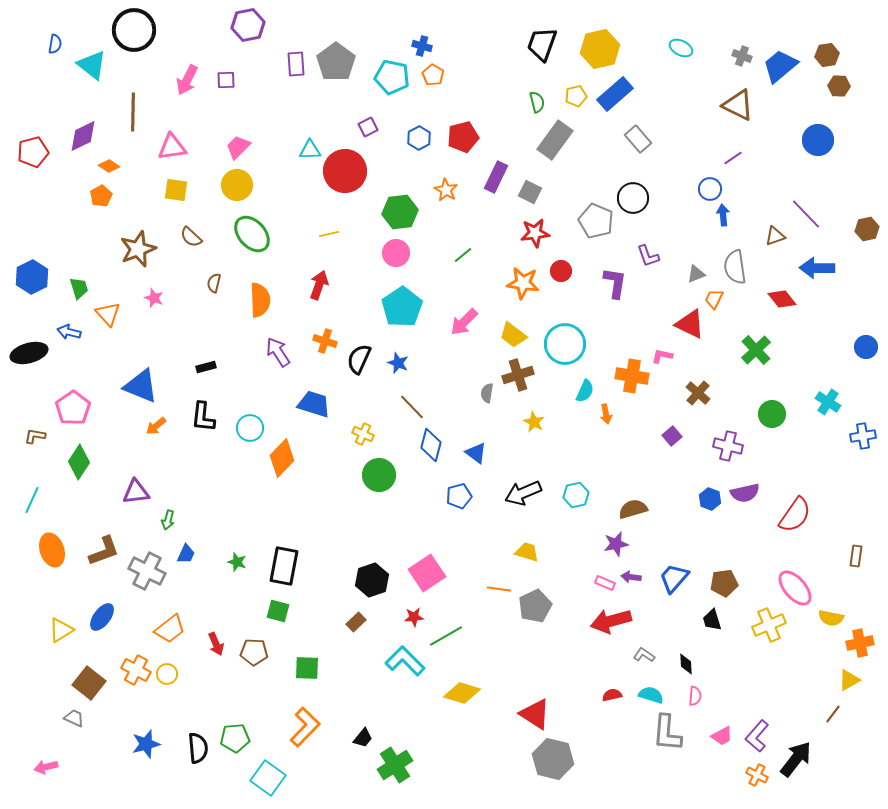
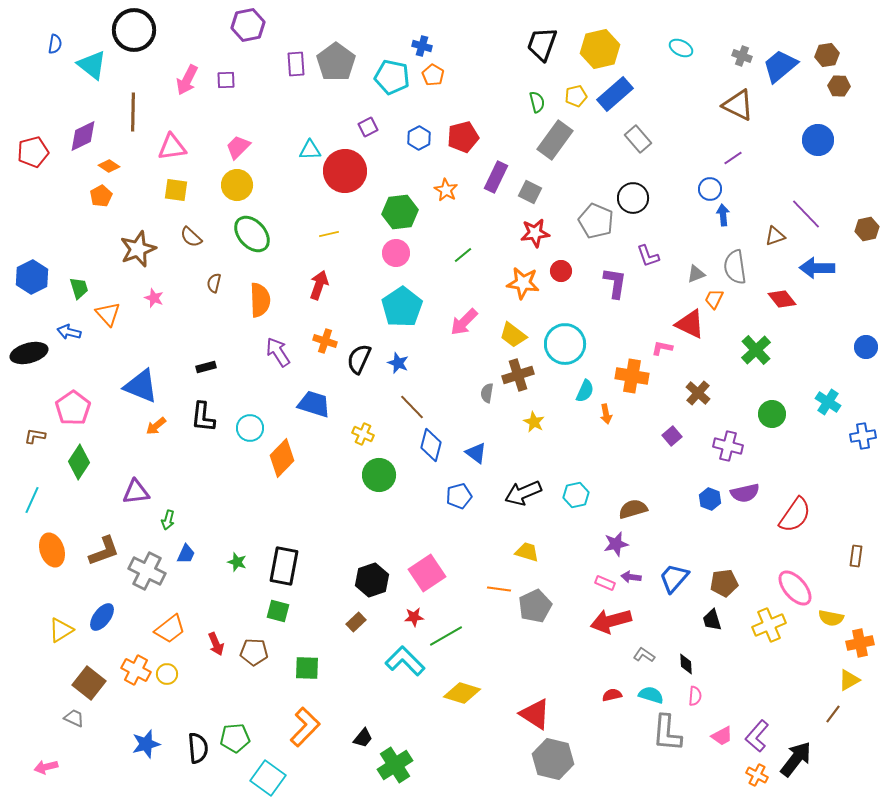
pink L-shape at (662, 356): moved 8 px up
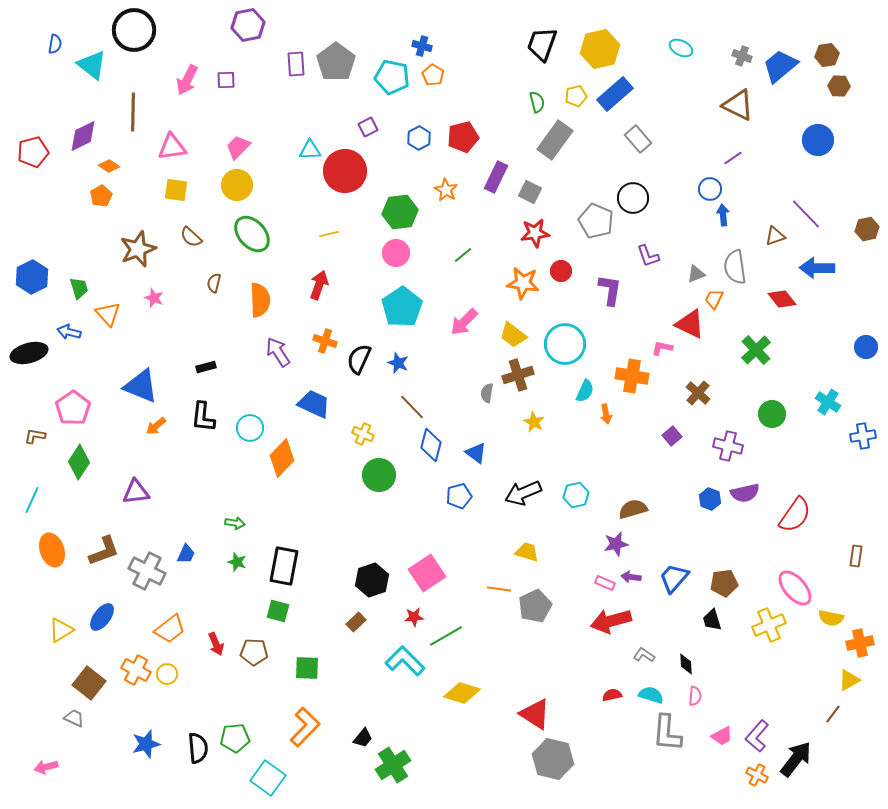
purple L-shape at (615, 283): moved 5 px left, 7 px down
blue trapezoid at (314, 404): rotated 8 degrees clockwise
green arrow at (168, 520): moved 67 px right, 3 px down; rotated 96 degrees counterclockwise
green cross at (395, 765): moved 2 px left
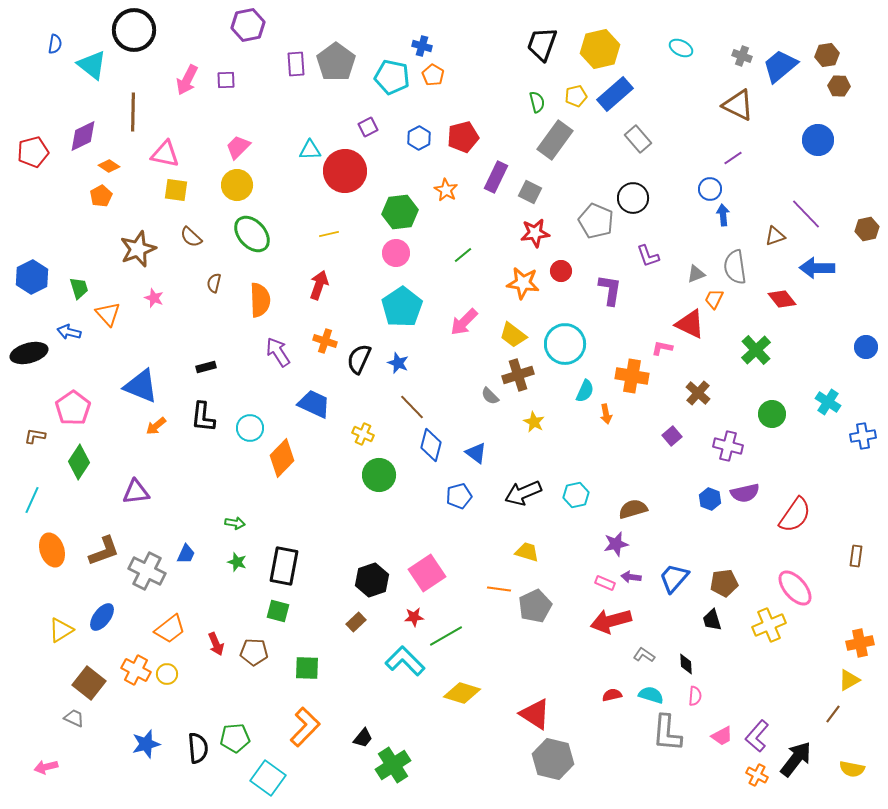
pink triangle at (172, 147): moved 7 px left, 7 px down; rotated 20 degrees clockwise
gray semicircle at (487, 393): moved 3 px right, 3 px down; rotated 54 degrees counterclockwise
yellow semicircle at (831, 618): moved 21 px right, 151 px down
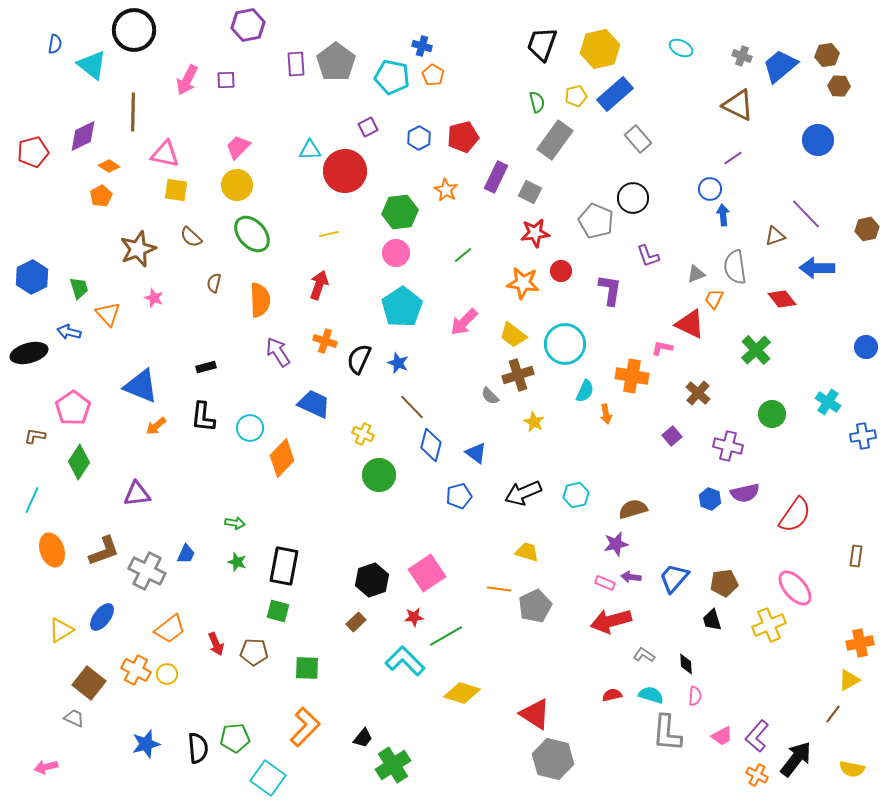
purple triangle at (136, 492): moved 1 px right, 2 px down
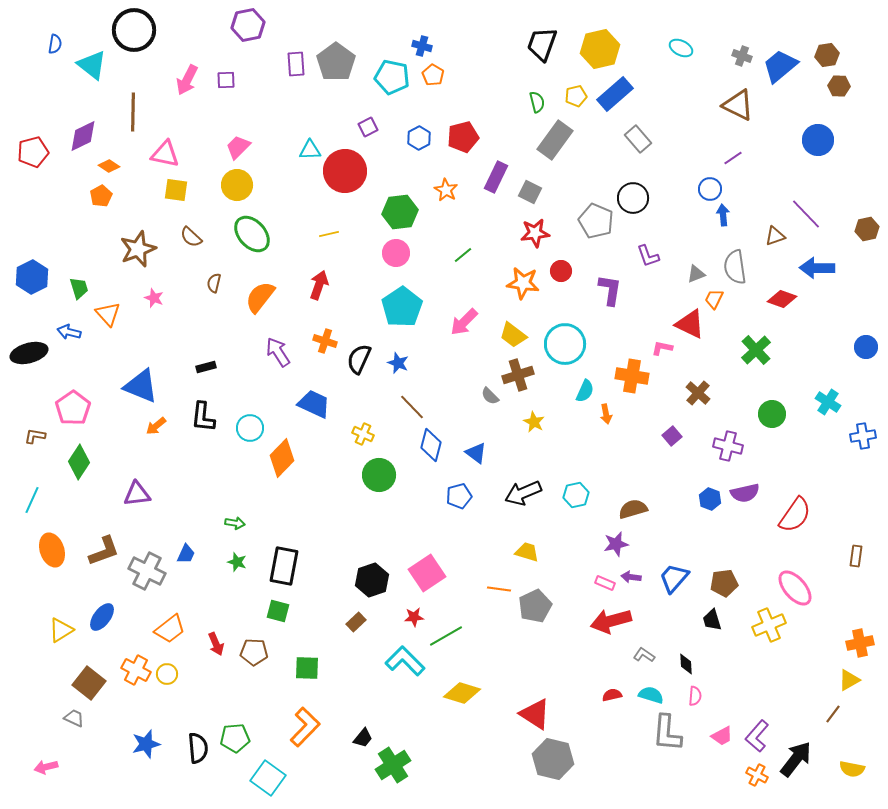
red diamond at (782, 299): rotated 32 degrees counterclockwise
orange semicircle at (260, 300): moved 3 px up; rotated 140 degrees counterclockwise
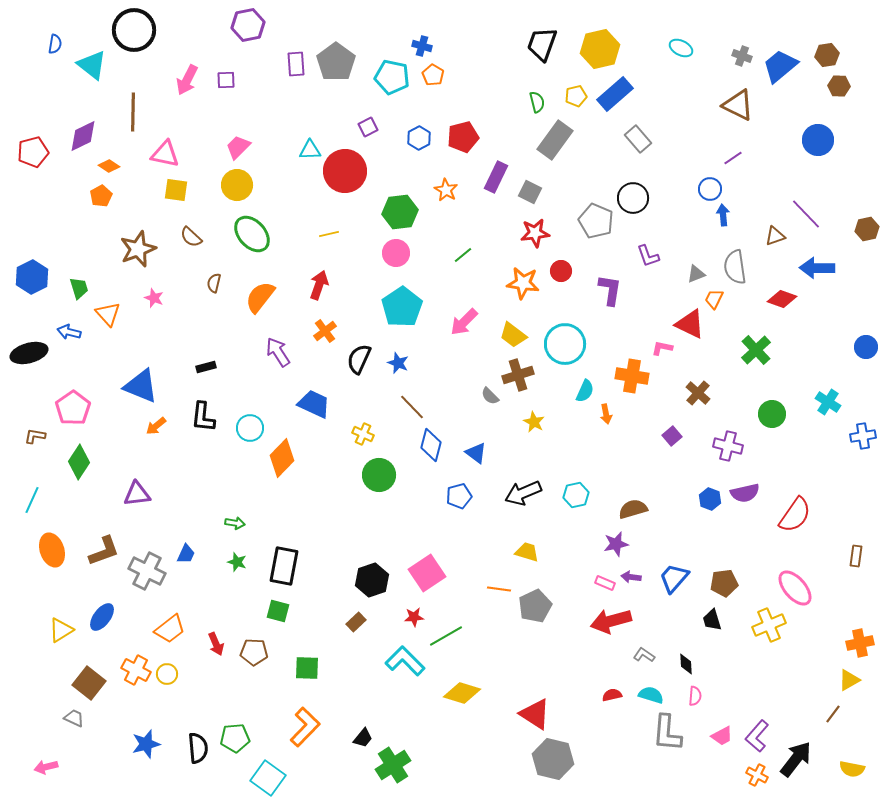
orange cross at (325, 341): moved 10 px up; rotated 35 degrees clockwise
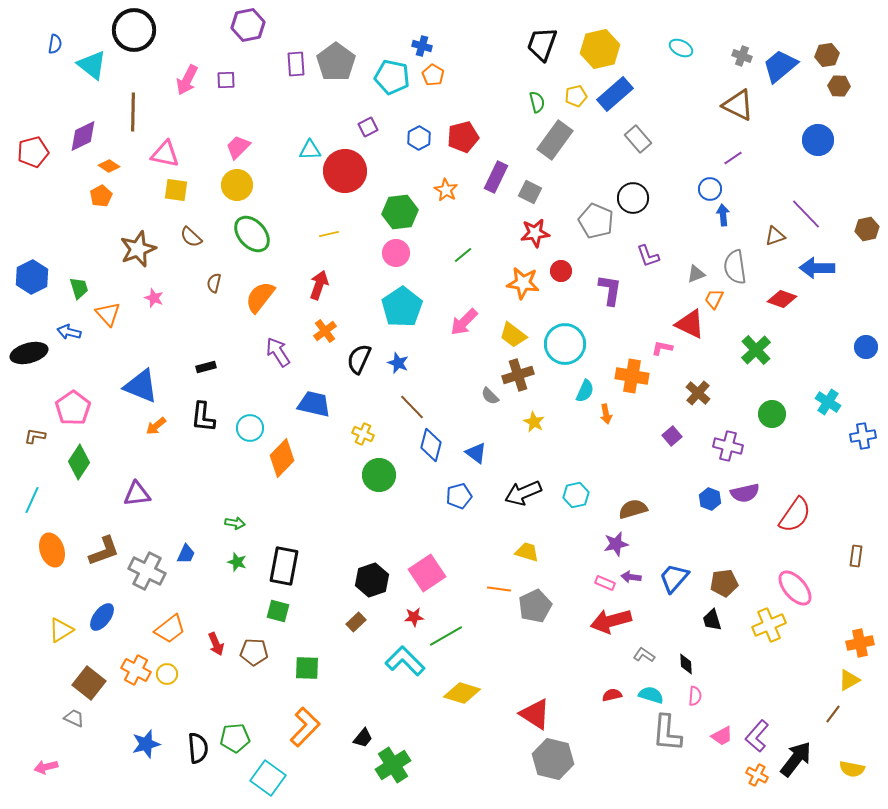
blue trapezoid at (314, 404): rotated 12 degrees counterclockwise
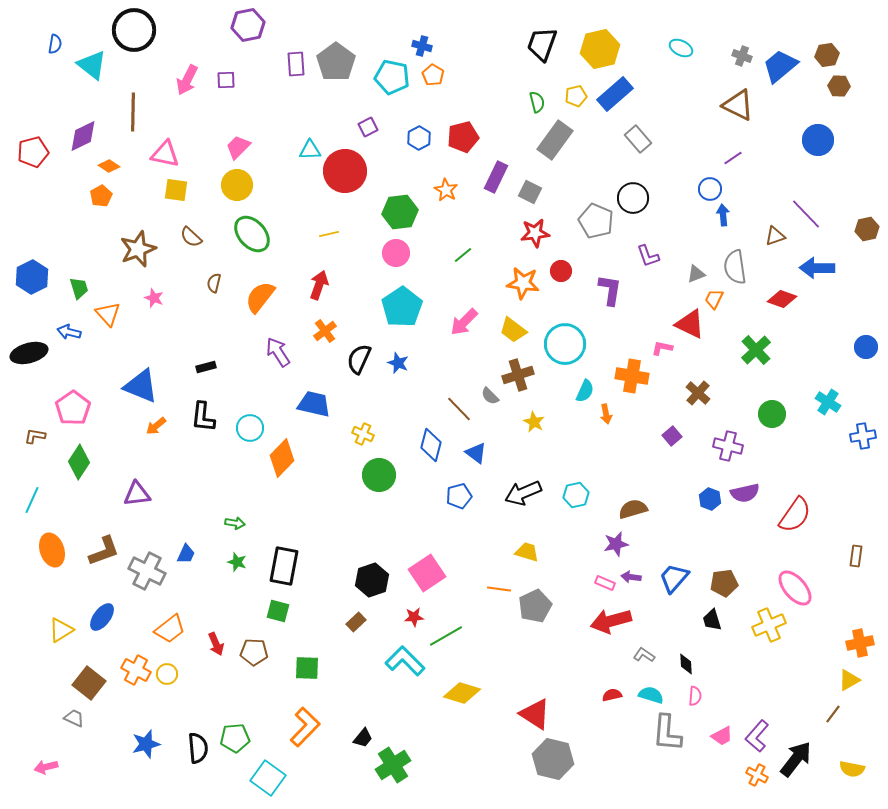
yellow trapezoid at (513, 335): moved 5 px up
brown line at (412, 407): moved 47 px right, 2 px down
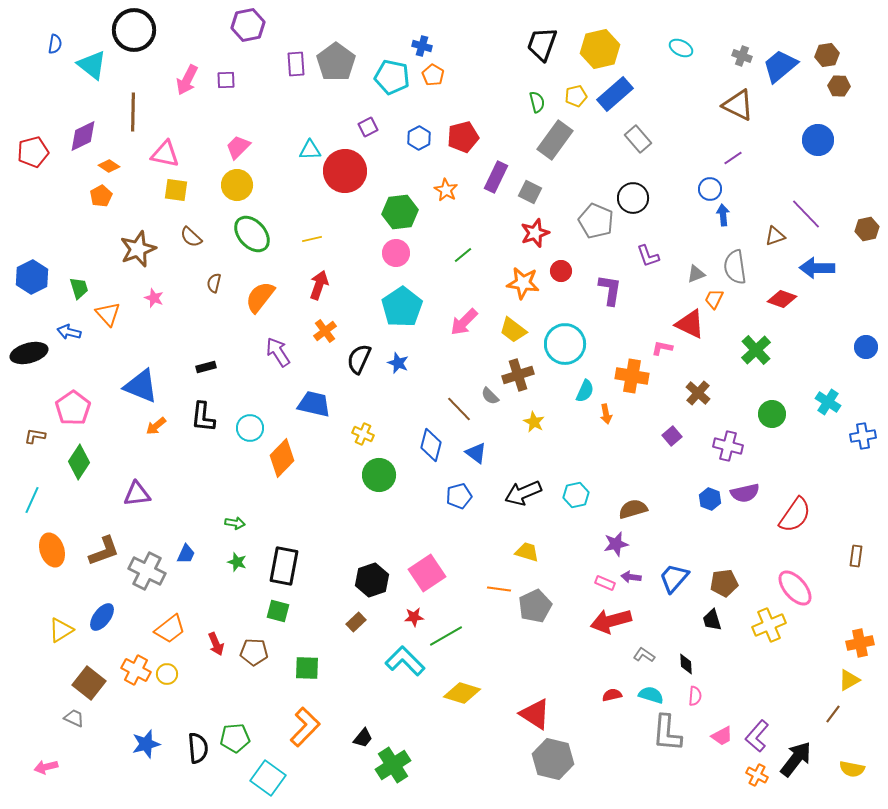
red star at (535, 233): rotated 12 degrees counterclockwise
yellow line at (329, 234): moved 17 px left, 5 px down
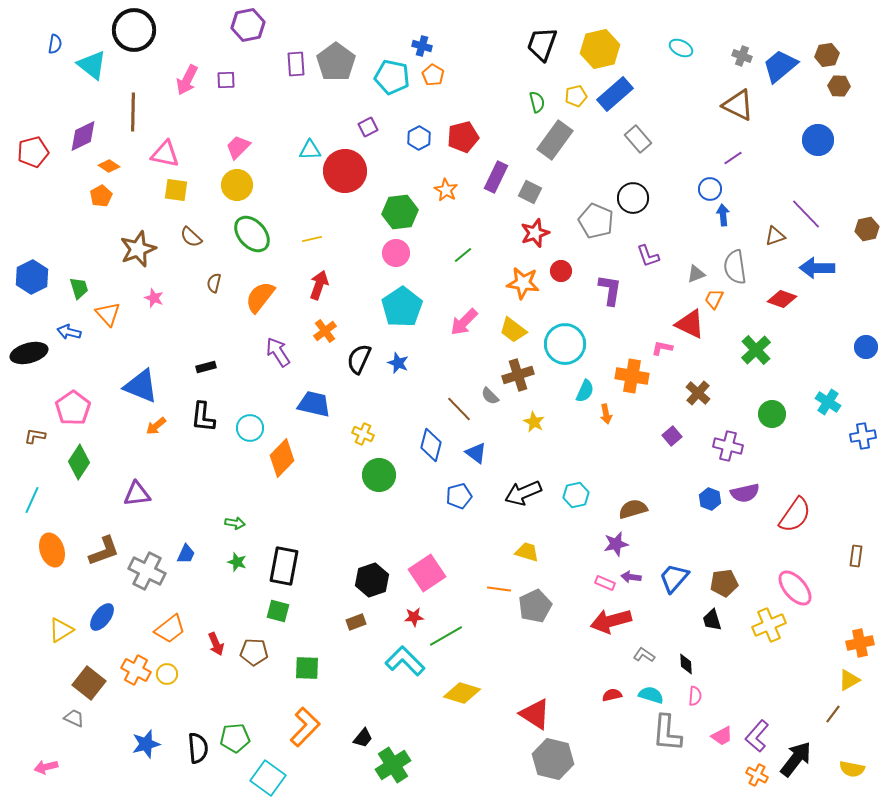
brown rectangle at (356, 622): rotated 24 degrees clockwise
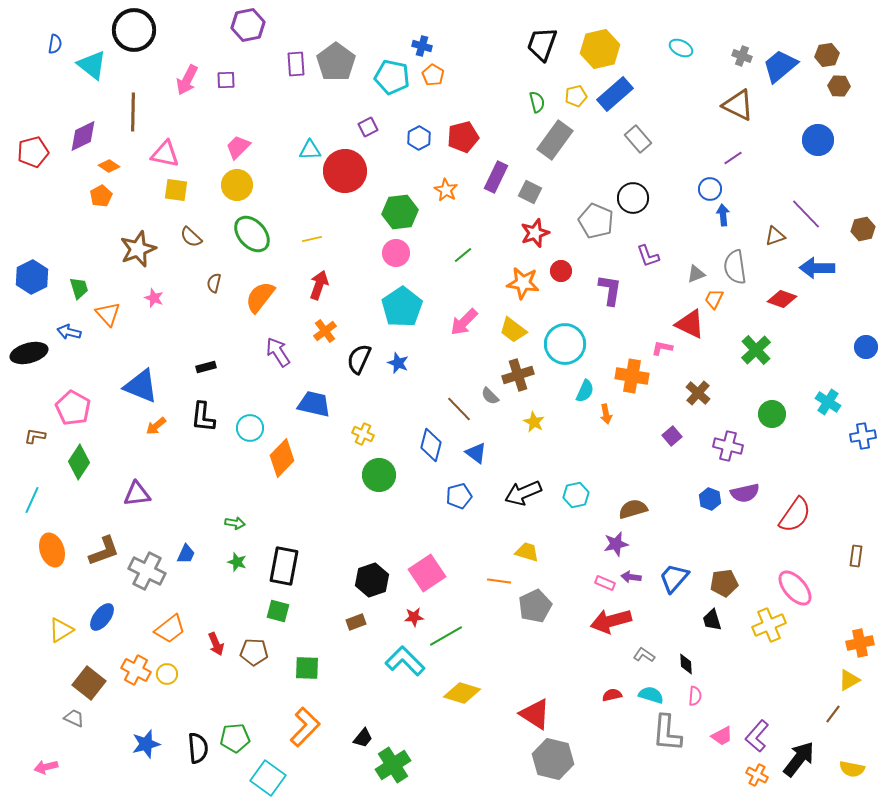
brown hexagon at (867, 229): moved 4 px left
pink pentagon at (73, 408): rotated 8 degrees counterclockwise
orange line at (499, 589): moved 8 px up
black arrow at (796, 759): moved 3 px right
